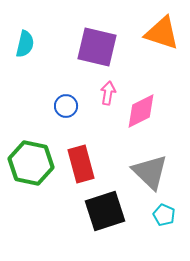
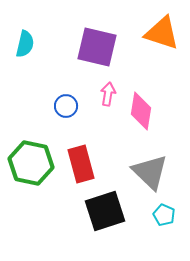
pink arrow: moved 1 px down
pink diamond: rotated 54 degrees counterclockwise
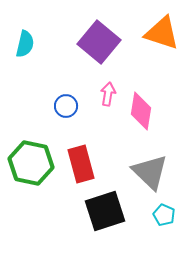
purple square: moved 2 px right, 5 px up; rotated 27 degrees clockwise
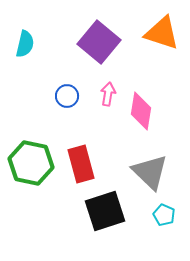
blue circle: moved 1 px right, 10 px up
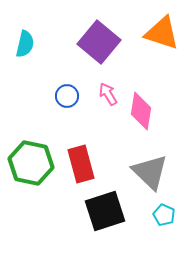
pink arrow: rotated 40 degrees counterclockwise
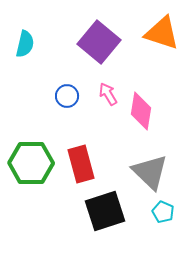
green hexagon: rotated 12 degrees counterclockwise
cyan pentagon: moved 1 px left, 3 px up
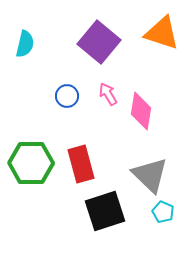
gray triangle: moved 3 px down
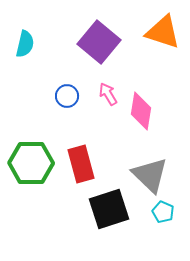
orange triangle: moved 1 px right, 1 px up
black square: moved 4 px right, 2 px up
